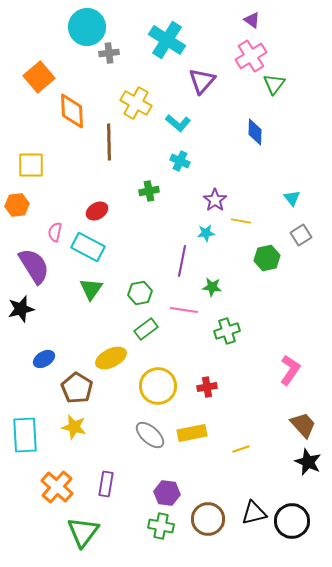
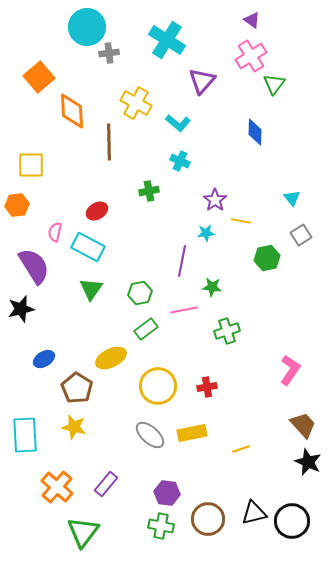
pink line at (184, 310): rotated 20 degrees counterclockwise
purple rectangle at (106, 484): rotated 30 degrees clockwise
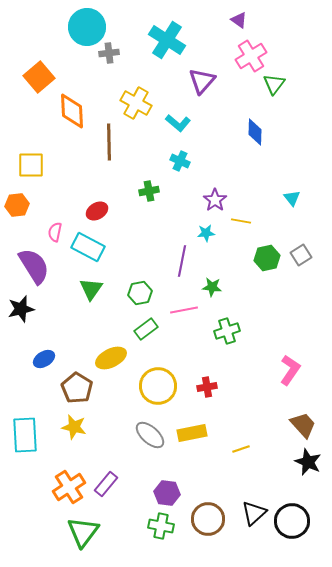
purple triangle at (252, 20): moved 13 px left
gray square at (301, 235): moved 20 px down
orange cross at (57, 487): moved 12 px right; rotated 16 degrees clockwise
black triangle at (254, 513): rotated 28 degrees counterclockwise
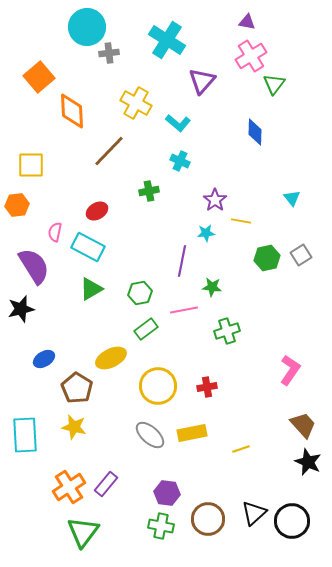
purple triangle at (239, 20): moved 8 px right, 2 px down; rotated 24 degrees counterclockwise
brown line at (109, 142): moved 9 px down; rotated 45 degrees clockwise
green triangle at (91, 289): rotated 25 degrees clockwise
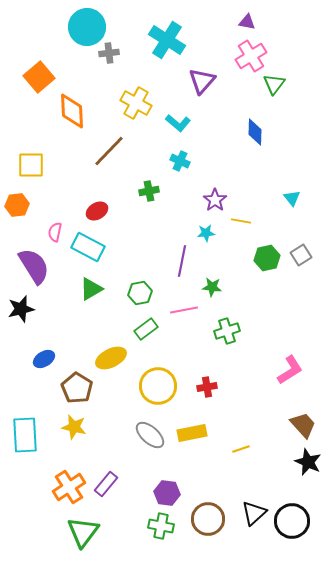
pink L-shape at (290, 370): rotated 24 degrees clockwise
